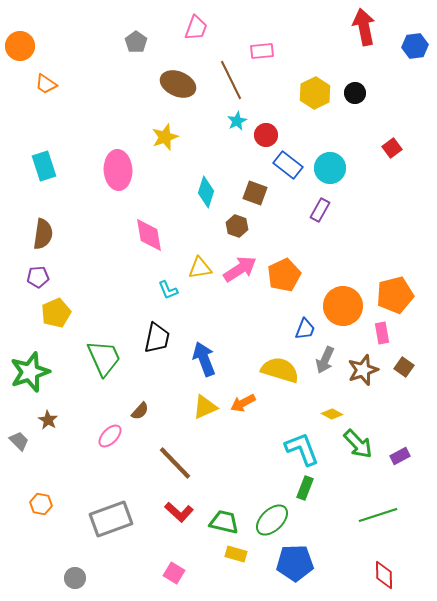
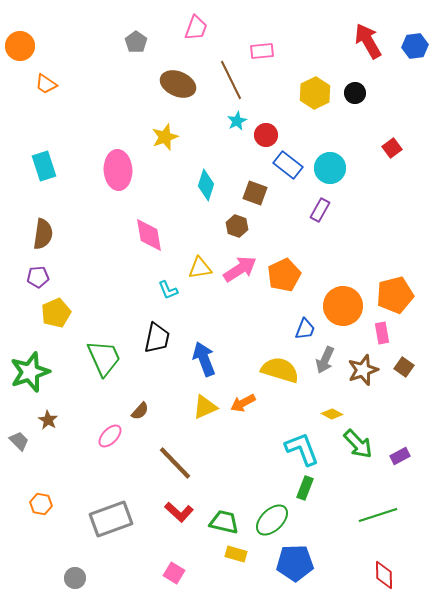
red arrow at (364, 27): moved 4 px right, 14 px down; rotated 18 degrees counterclockwise
cyan diamond at (206, 192): moved 7 px up
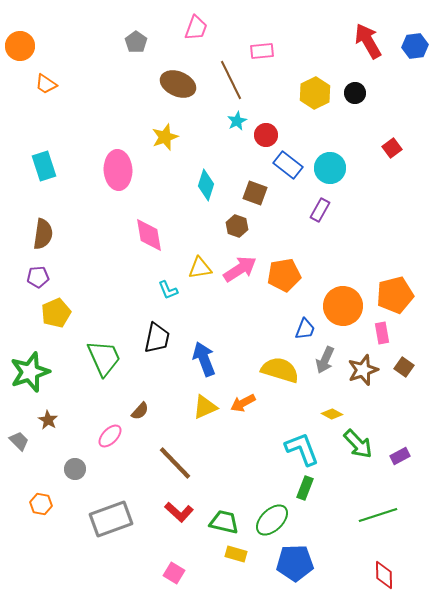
orange pentagon at (284, 275): rotated 16 degrees clockwise
gray circle at (75, 578): moved 109 px up
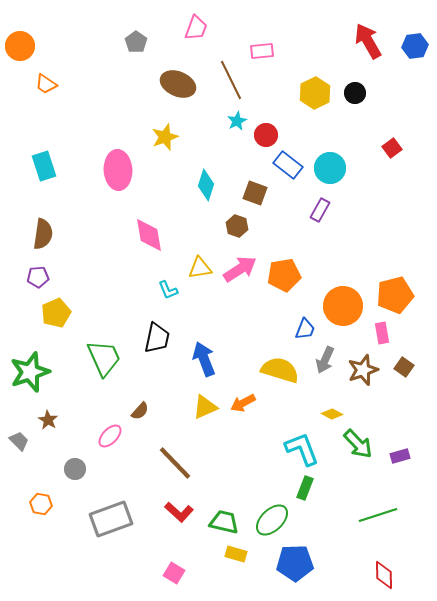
purple rectangle at (400, 456): rotated 12 degrees clockwise
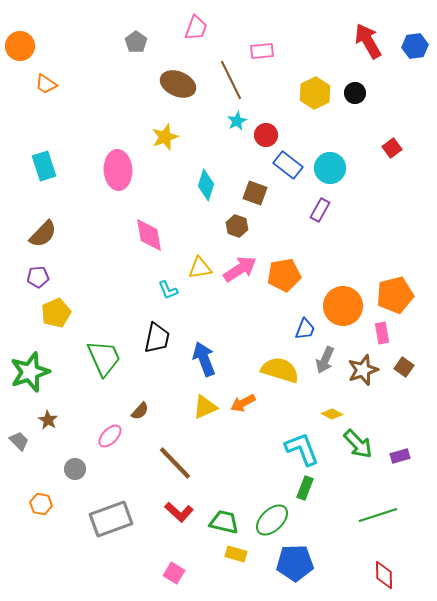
brown semicircle at (43, 234): rotated 36 degrees clockwise
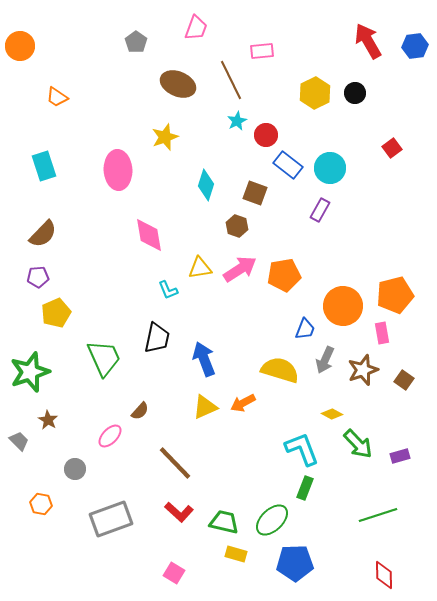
orange trapezoid at (46, 84): moved 11 px right, 13 px down
brown square at (404, 367): moved 13 px down
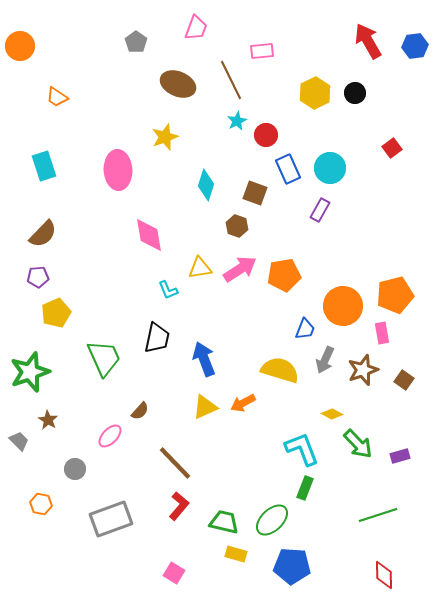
blue rectangle at (288, 165): moved 4 px down; rotated 28 degrees clockwise
red L-shape at (179, 512): moved 6 px up; rotated 92 degrees counterclockwise
blue pentagon at (295, 563): moved 3 px left, 3 px down; rotated 6 degrees clockwise
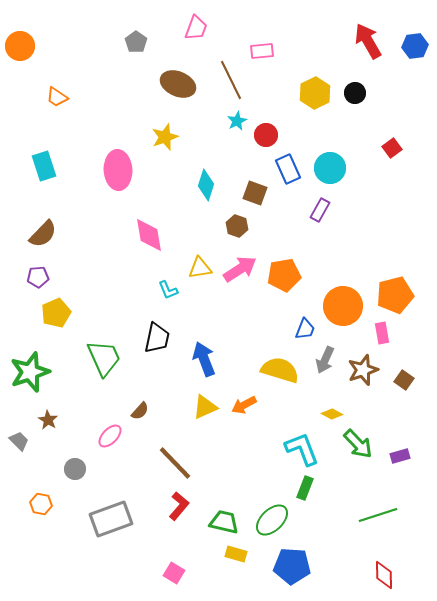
orange arrow at (243, 403): moved 1 px right, 2 px down
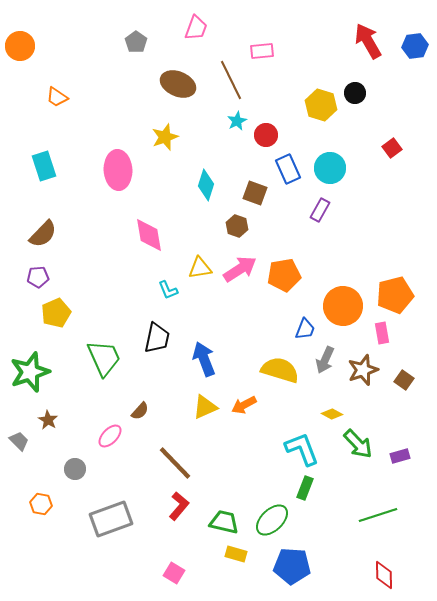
yellow hexagon at (315, 93): moved 6 px right, 12 px down; rotated 16 degrees counterclockwise
